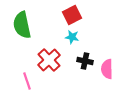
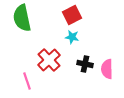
green semicircle: moved 7 px up
black cross: moved 3 px down
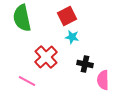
red square: moved 5 px left, 1 px down
red cross: moved 3 px left, 3 px up
pink semicircle: moved 4 px left, 11 px down
pink line: rotated 42 degrees counterclockwise
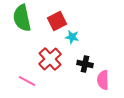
red square: moved 10 px left, 5 px down
red cross: moved 4 px right, 2 px down
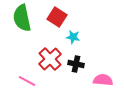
red square: moved 4 px up; rotated 30 degrees counterclockwise
cyan star: moved 1 px right
black cross: moved 9 px left
pink semicircle: rotated 96 degrees clockwise
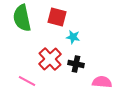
red square: rotated 18 degrees counterclockwise
pink semicircle: moved 1 px left, 2 px down
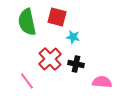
green semicircle: moved 5 px right, 4 px down
pink line: rotated 24 degrees clockwise
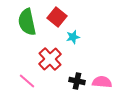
red square: rotated 24 degrees clockwise
cyan star: rotated 24 degrees counterclockwise
black cross: moved 1 px right, 17 px down
pink line: rotated 12 degrees counterclockwise
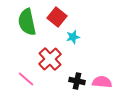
pink line: moved 1 px left, 2 px up
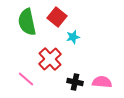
black cross: moved 2 px left, 1 px down
